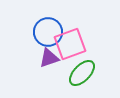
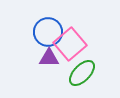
pink square: rotated 20 degrees counterclockwise
purple triangle: rotated 20 degrees clockwise
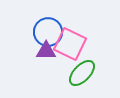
pink square: rotated 24 degrees counterclockwise
purple triangle: moved 3 px left, 7 px up
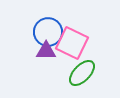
pink square: moved 2 px right, 1 px up
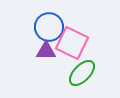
blue circle: moved 1 px right, 5 px up
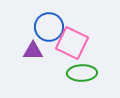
purple triangle: moved 13 px left
green ellipse: rotated 44 degrees clockwise
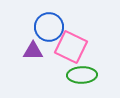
pink square: moved 1 px left, 4 px down
green ellipse: moved 2 px down
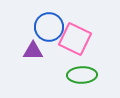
pink square: moved 4 px right, 8 px up
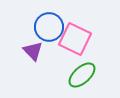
purple triangle: rotated 45 degrees clockwise
green ellipse: rotated 40 degrees counterclockwise
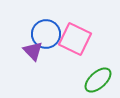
blue circle: moved 3 px left, 7 px down
green ellipse: moved 16 px right, 5 px down
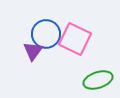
purple triangle: rotated 20 degrees clockwise
green ellipse: rotated 24 degrees clockwise
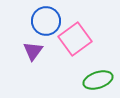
blue circle: moved 13 px up
pink square: rotated 28 degrees clockwise
